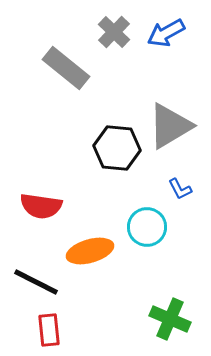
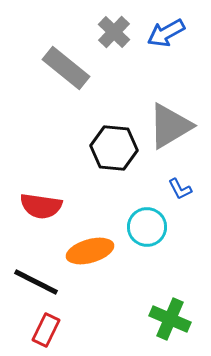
black hexagon: moved 3 px left
red rectangle: moved 3 px left; rotated 32 degrees clockwise
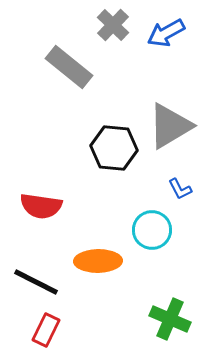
gray cross: moved 1 px left, 7 px up
gray rectangle: moved 3 px right, 1 px up
cyan circle: moved 5 px right, 3 px down
orange ellipse: moved 8 px right, 10 px down; rotated 15 degrees clockwise
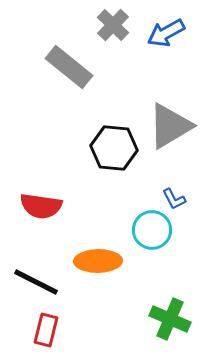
blue L-shape: moved 6 px left, 10 px down
red rectangle: rotated 12 degrees counterclockwise
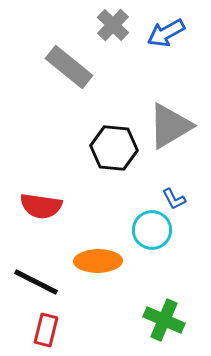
green cross: moved 6 px left, 1 px down
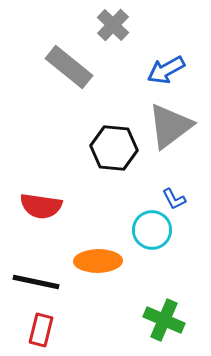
blue arrow: moved 37 px down
gray triangle: rotated 6 degrees counterclockwise
black line: rotated 15 degrees counterclockwise
red rectangle: moved 5 px left
